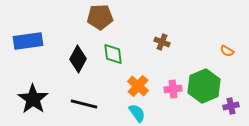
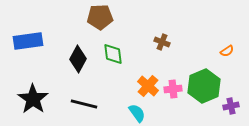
orange semicircle: rotated 64 degrees counterclockwise
orange cross: moved 10 px right
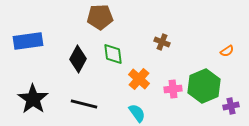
orange cross: moved 9 px left, 7 px up
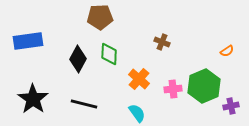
green diamond: moved 4 px left; rotated 10 degrees clockwise
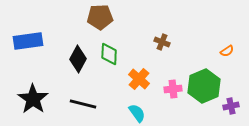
black line: moved 1 px left
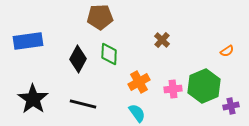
brown cross: moved 2 px up; rotated 21 degrees clockwise
orange cross: moved 3 px down; rotated 20 degrees clockwise
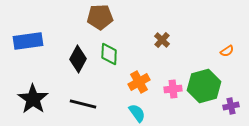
green hexagon: rotated 8 degrees clockwise
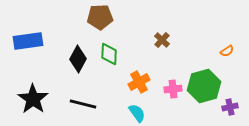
purple cross: moved 1 px left, 1 px down
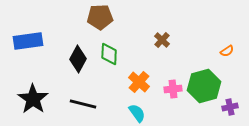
orange cross: rotated 20 degrees counterclockwise
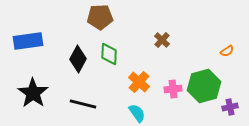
black star: moved 6 px up
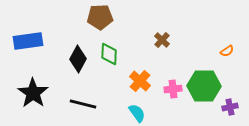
orange cross: moved 1 px right, 1 px up
green hexagon: rotated 16 degrees clockwise
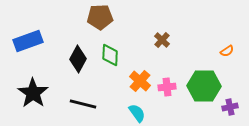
blue rectangle: rotated 12 degrees counterclockwise
green diamond: moved 1 px right, 1 px down
pink cross: moved 6 px left, 2 px up
